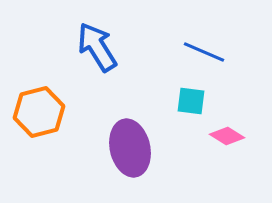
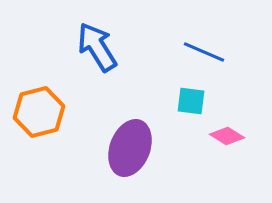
purple ellipse: rotated 34 degrees clockwise
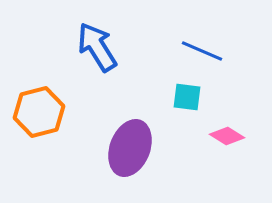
blue line: moved 2 px left, 1 px up
cyan square: moved 4 px left, 4 px up
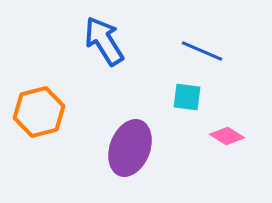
blue arrow: moved 7 px right, 6 px up
